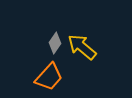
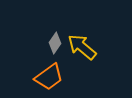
orange trapezoid: rotated 12 degrees clockwise
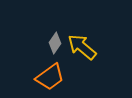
orange trapezoid: moved 1 px right
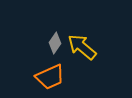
orange trapezoid: rotated 12 degrees clockwise
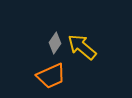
orange trapezoid: moved 1 px right, 1 px up
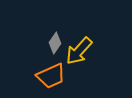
yellow arrow: moved 3 px left, 4 px down; rotated 88 degrees counterclockwise
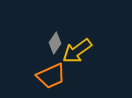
yellow arrow: moved 2 px left; rotated 12 degrees clockwise
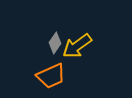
yellow arrow: moved 5 px up
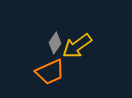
orange trapezoid: moved 1 px left, 4 px up
